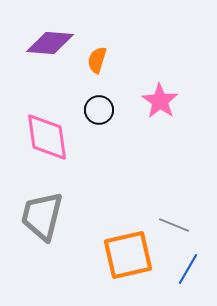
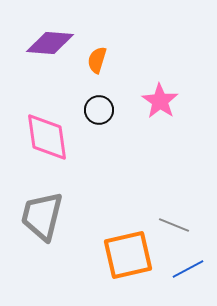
blue line: rotated 32 degrees clockwise
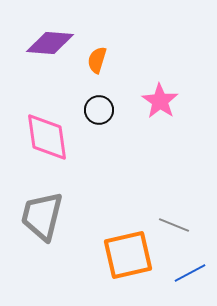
blue line: moved 2 px right, 4 px down
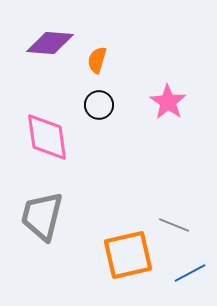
pink star: moved 8 px right, 1 px down
black circle: moved 5 px up
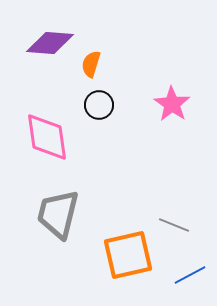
orange semicircle: moved 6 px left, 4 px down
pink star: moved 4 px right, 2 px down
gray trapezoid: moved 16 px right, 2 px up
blue line: moved 2 px down
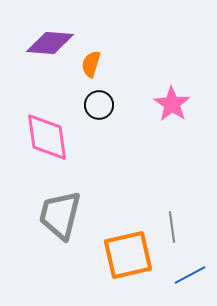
gray trapezoid: moved 2 px right, 1 px down
gray line: moved 2 px left, 2 px down; rotated 60 degrees clockwise
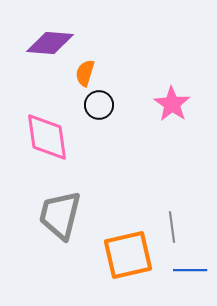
orange semicircle: moved 6 px left, 9 px down
blue line: moved 5 px up; rotated 28 degrees clockwise
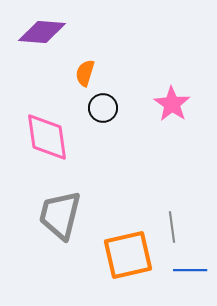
purple diamond: moved 8 px left, 11 px up
black circle: moved 4 px right, 3 px down
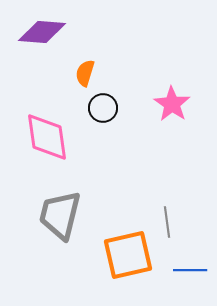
gray line: moved 5 px left, 5 px up
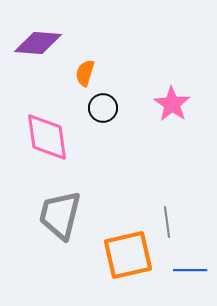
purple diamond: moved 4 px left, 11 px down
